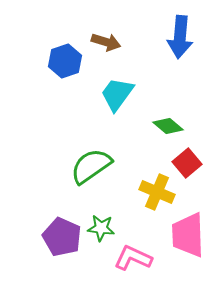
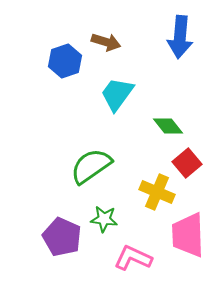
green diamond: rotated 12 degrees clockwise
green star: moved 3 px right, 9 px up
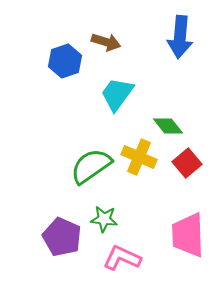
yellow cross: moved 18 px left, 35 px up
pink L-shape: moved 11 px left
